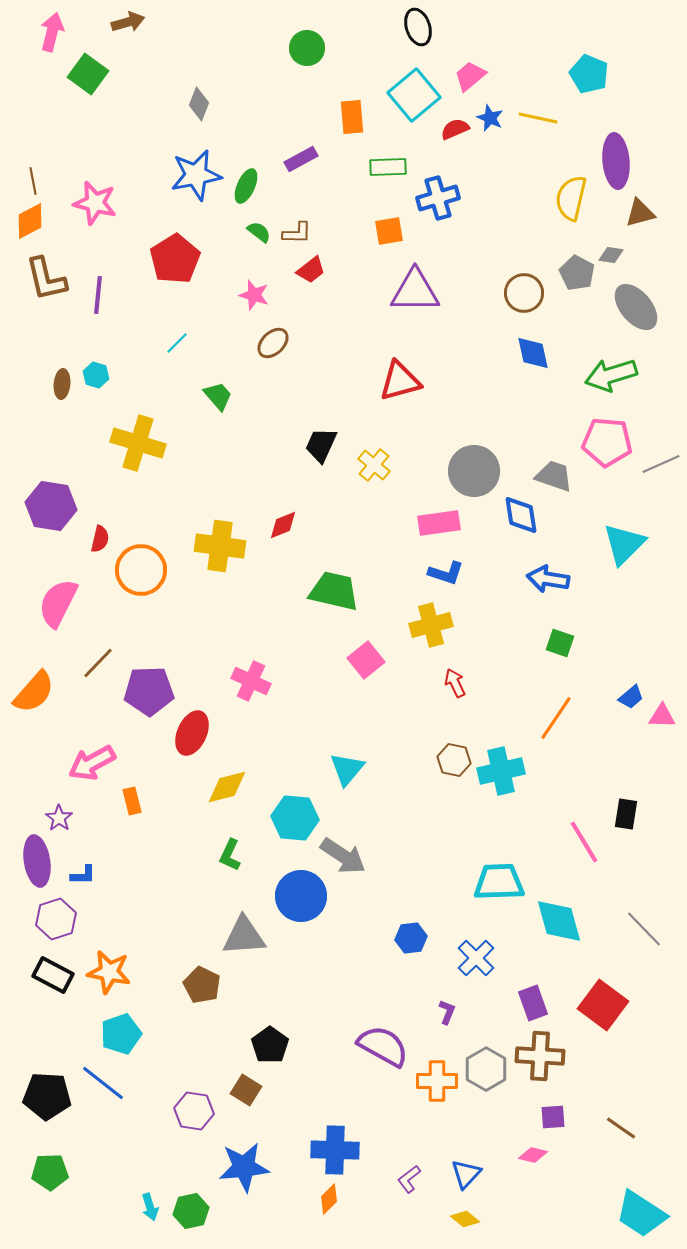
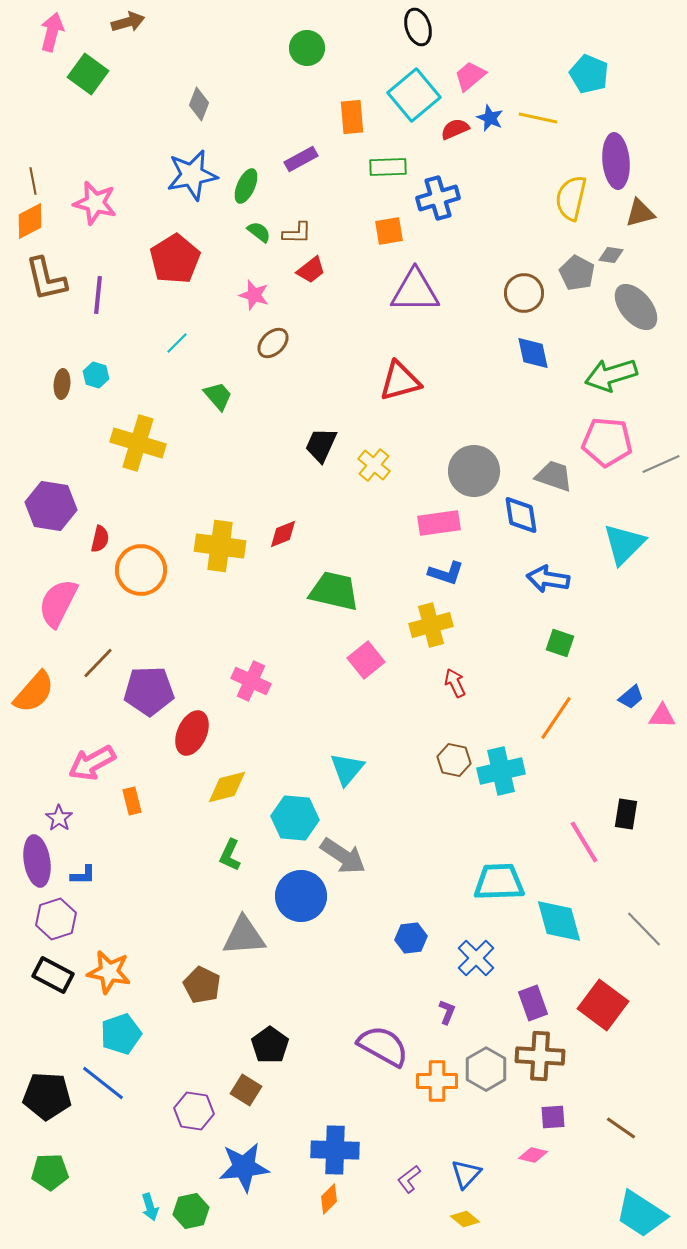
blue star at (196, 175): moved 4 px left
red diamond at (283, 525): moved 9 px down
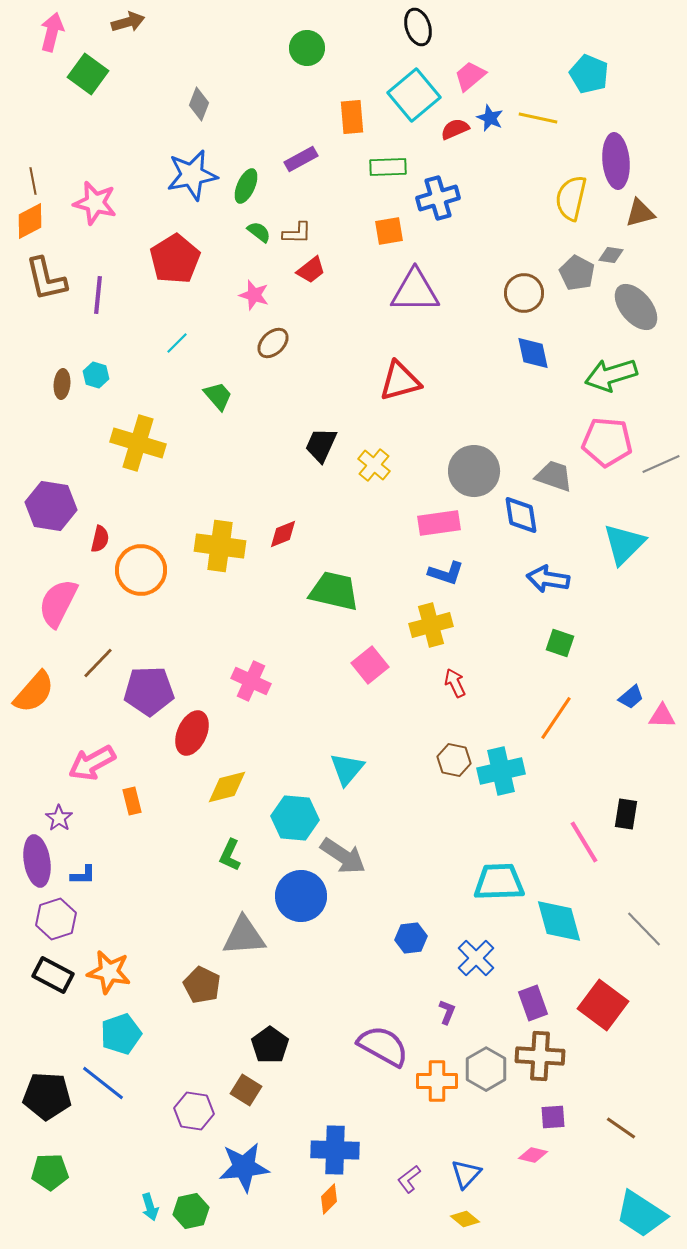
pink square at (366, 660): moved 4 px right, 5 px down
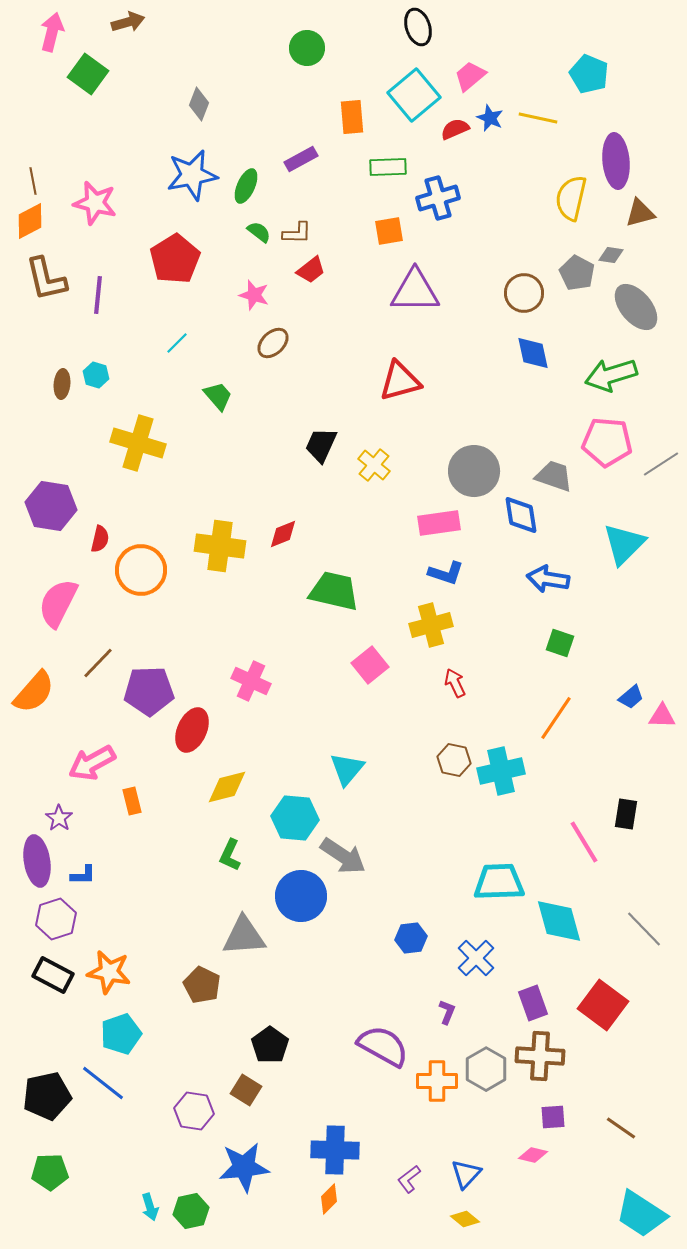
gray line at (661, 464): rotated 9 degrees counterclockwise
red ellipse at (192, 733): moved 3 px up
black pentagon at (47, 1096): rotated 15 degrees counterclockwise
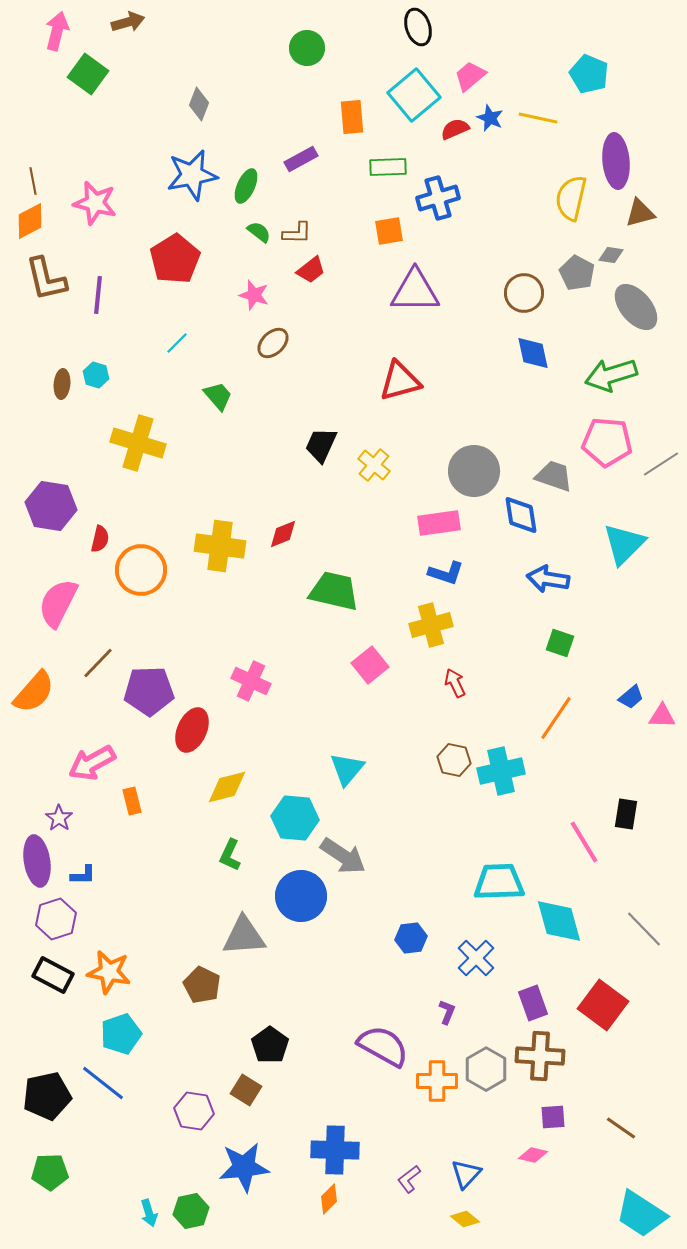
pink arrow at (52, 32): moved 5 px right, 1 px up
cyan arrow at (150, 1207): moved 1 px left, 6 px down
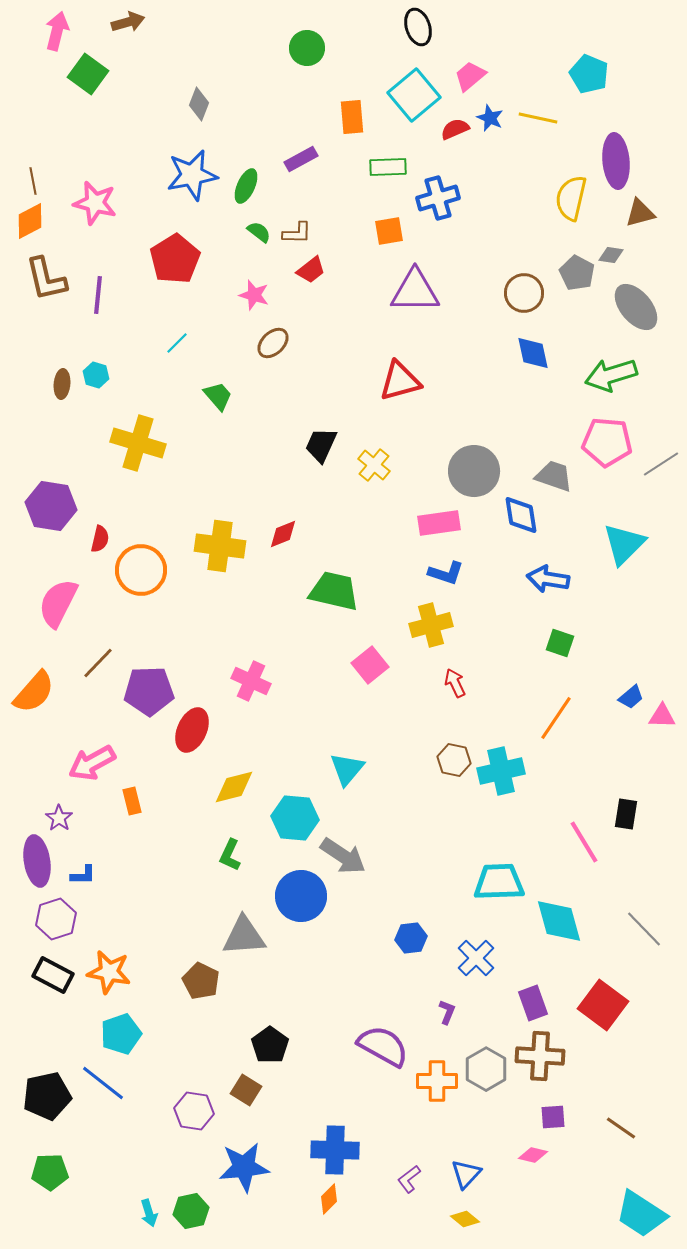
yellow diamond at (227, 787): moved 7 px right
brown pentagon at (202, 985): moved 1 px left, 4 px up
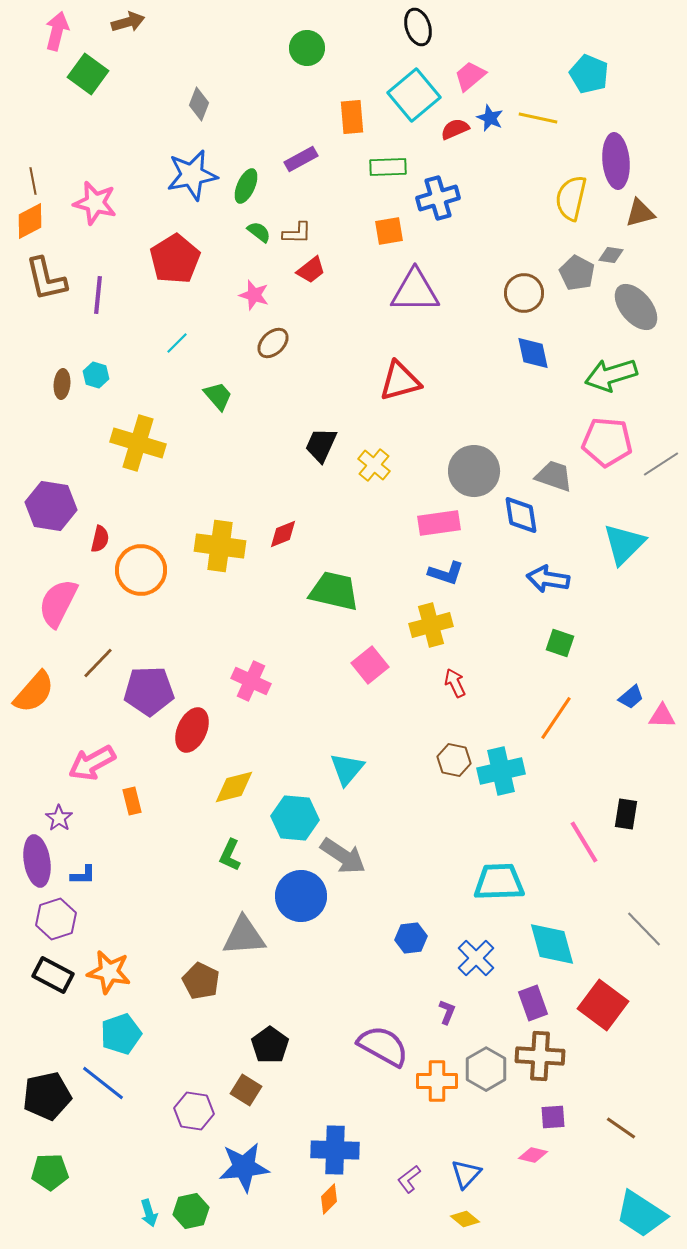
cyan diamond at (559, 921): moved 7 px left, 23 px down
